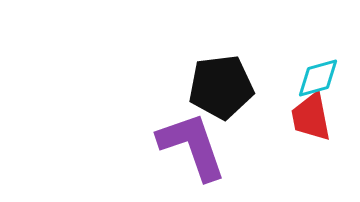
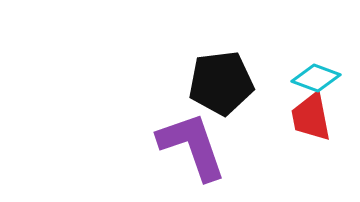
cyan diamond: moved 2 px left; rotated 36 degrees clockwise
black pentagon: moved 4 px up
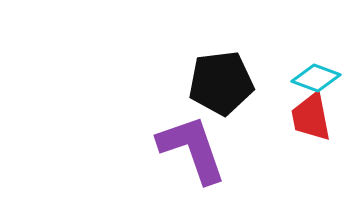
purple L-shape: moved 3 px down
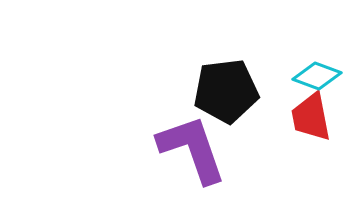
cyan diamond: moved 1 px right, 2 px up
black pentagon: moved 5 px right, 8 px down
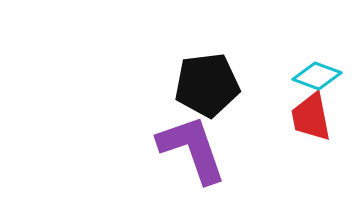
black pentagon: moved 19 px left, 6 px up
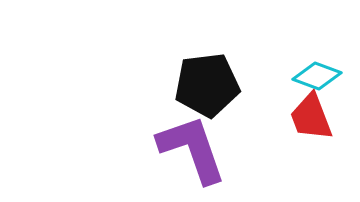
red trapezoid: rotated 10 degrees counterclockwise
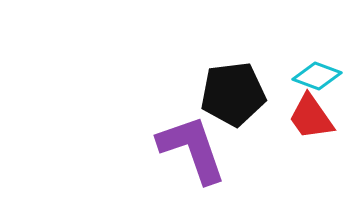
black pentagon: moved 26 px right, 9 px down
red trapezoid: rotated 14 degrees counterclockwise
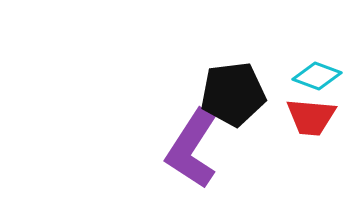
red trapezoid: rotated 50 degrees counterclockwise
purple L-shape: rotated 128 degrees counterclockwise
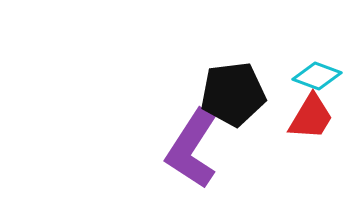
red trapezoid: rotated 64 degrees counterclockwise
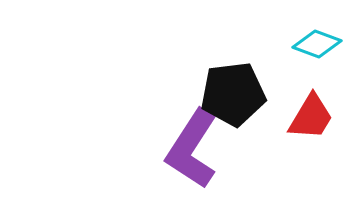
cyan diamond: moved 32 px up
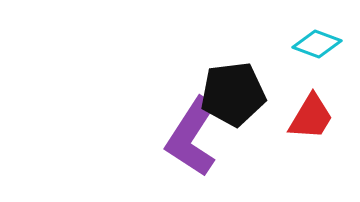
purple L-shape: moved 12 px up
